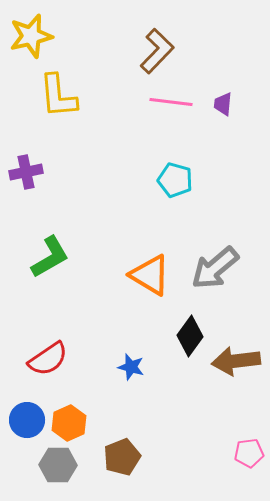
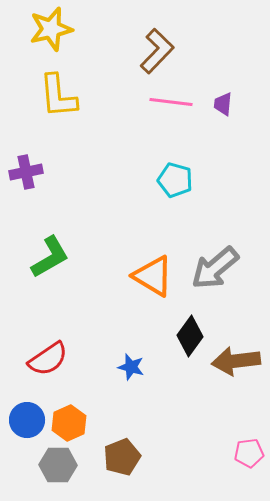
yellow star: moved 20 px right, 7 px up
orange triangle: moved 3 px right, 1 px down
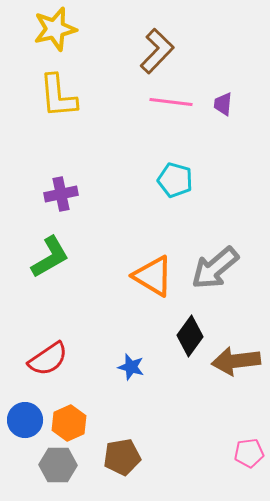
yellow star: moved 4 px right
purple cross: moved 35 px right, 22 px down
blue circle: moved 2 px left
brown pentagon: rotated 12 degrees clockwise
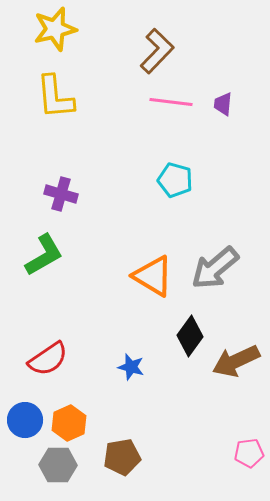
yellow L-shape: moved 3 px left, 1 px down
purple cross: rotated 28 degrees clockwise
green L-shape: moved 6 px left, 2 px up
brown arrow: rotated 18 degrees counterclockwise
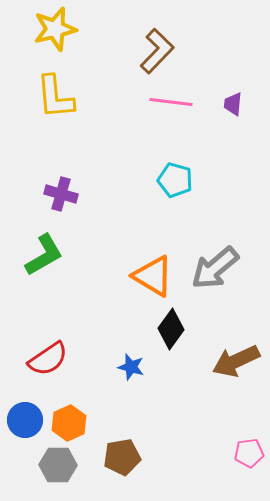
purple trapezoid: moved 10 px right
black diamond: moved 19 px left, 7 px up
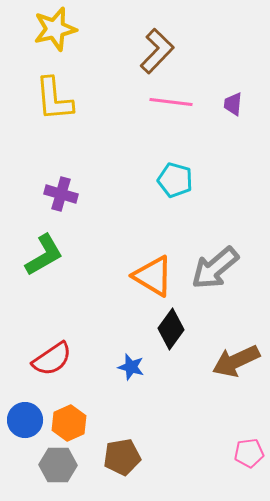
yellow L-shape: moved 1 px left, 2 px down
red semicircle: moved 4 px right
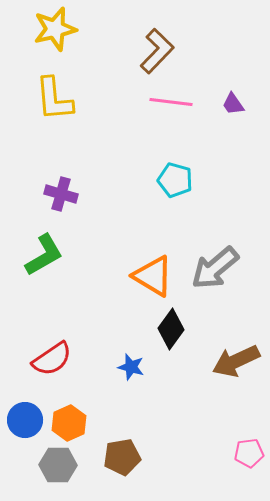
purple trapezoid: rotated 40 degrees counterclockwise
